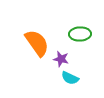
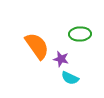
orange semicircle: moved 3 px down
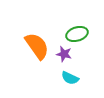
green ellipse: moved 3 px left; rotated 15 degrees counterclockwise
purple star: moved 3 px right, 5 px up
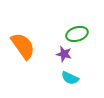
orange semicircle: moved 14 px left
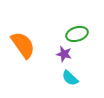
orange semicircle: moved 1 px up
cyan semicircle: rotated 18 degrees clockwise
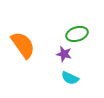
cyan semicircle: rotated 18 degrees counterclockwise
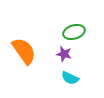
green ellipse: moved 3 px left, 2 px up
orange semicircle: moved 1 px right, 6 px down
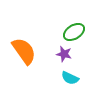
green ellipse: rotated 15 degrees counterclockwise
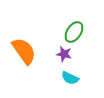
green ellipse: rotated 25 degrees counterclockwise
